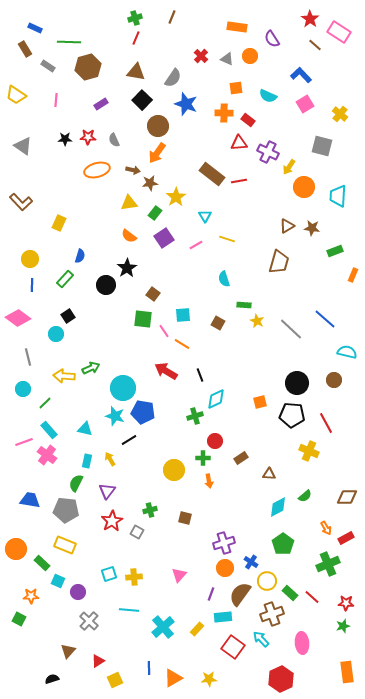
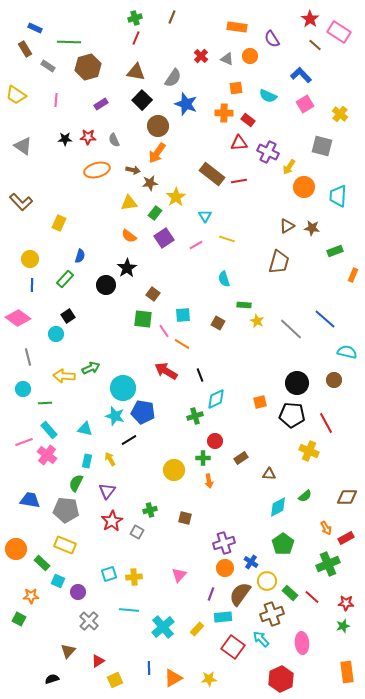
green line at (45, 403): rotated 40 degrees clockwise
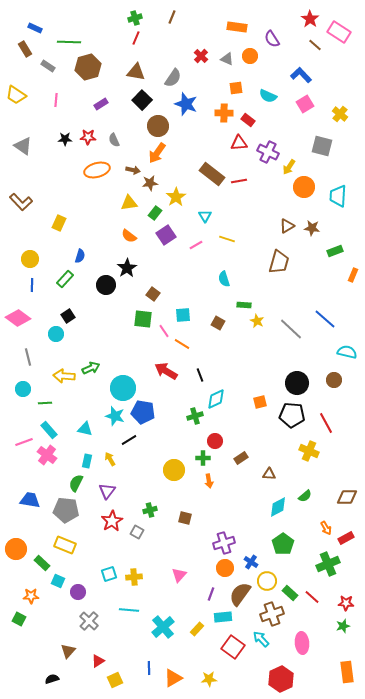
purple square at (164, 238): moved 2 px right, 3 px up
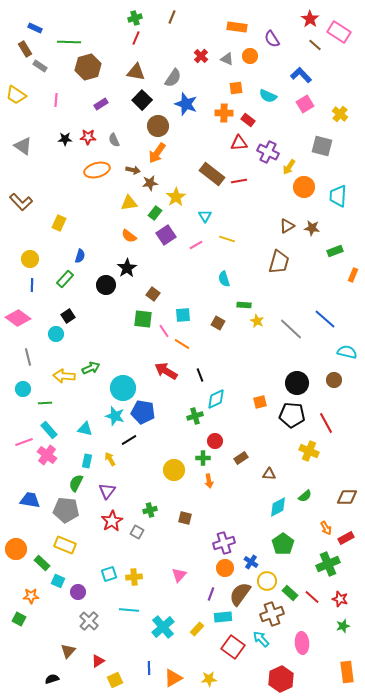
gray rectangle at (48, 66): moved 8 px left
red star at (346, 603): moved 6 px left, 4 px up; rotated 14 degrees clockwise
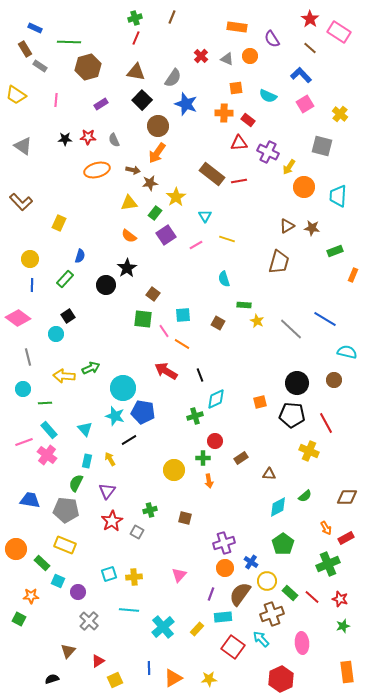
brown line at (315, 45): moved 5 px left, 3 px down
blue line at (325, 319): rotated 10 degrees counterclockwise
cyan triangle at (85, 429): rotated 35 degrees clockwise
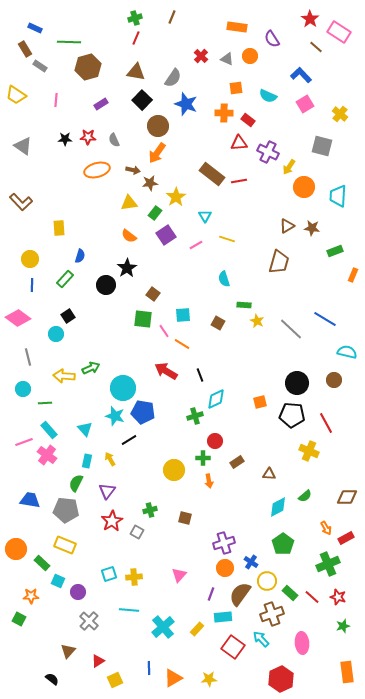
brown line at (310, 48): moved 6 px right, 1 px up
yellow rectangle at (59, 223): moved 5 px down; rotated 28 degrees counterclockwise
brown rectangle at (241, 458): moved 4 px left, 4 px down
red star at (340, 599): moved 2 px left, 2 px up
black semicircle at (52, 679): rotated 56 degrees clockwise
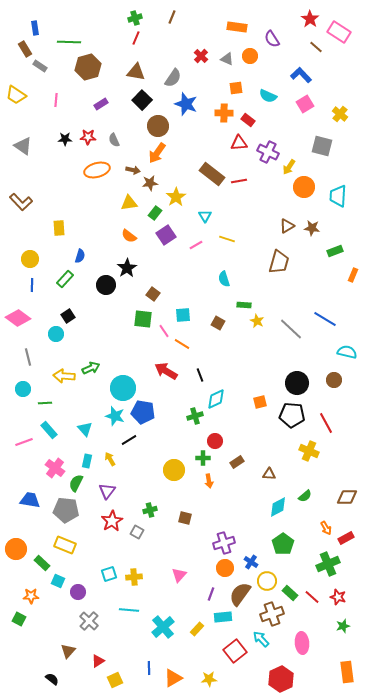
blue rectangle at (35, 28): rotated 56 degrees clockwise
pink cross at (47, 455): moved 8 px right, 13 px down
red square at (233, 647): moved 2 px right, 4 px down; rotated 15 degrees clockwise
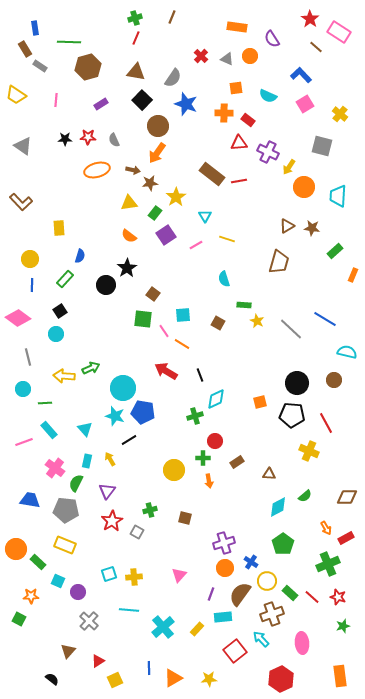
green rectangle at (335, 251): rotated 21 degrees counterclockwise
black square at (68, 316): moved 8 px left, 5 px up
green rectangle at (42, 563): moved 4 px left, 1 px up
orange rectangle at (347, 672): moved 7 px left, 4 px down
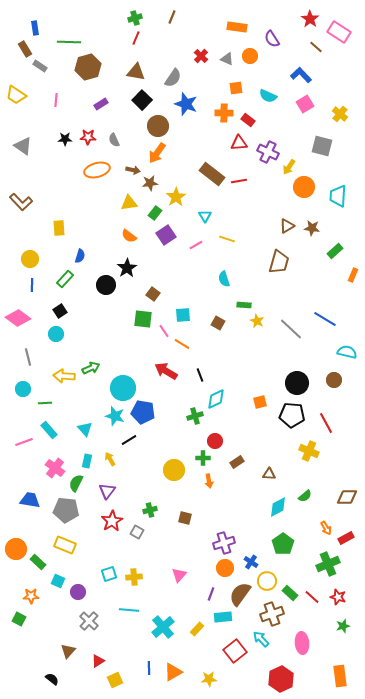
orange triangle at (173, 678): moved 6 px up
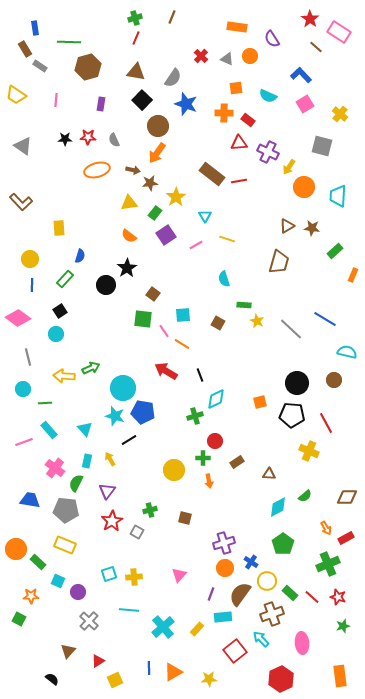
purple rectangle at (101, 104): rotated 48 degrees counterclockwise
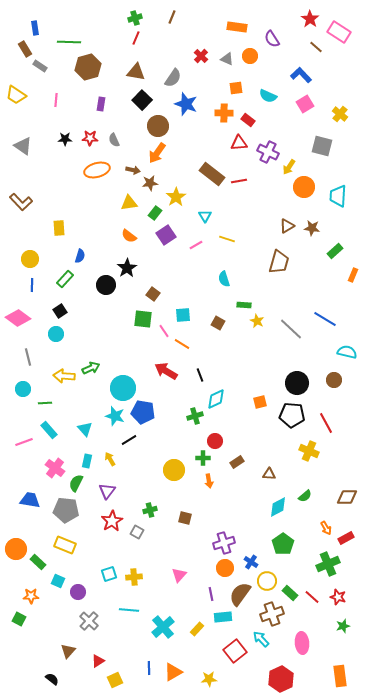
red star at (88, 137): moved 2 px right, 1 px down
purple line at (211, 594): rotated 32 degrees counterclockwise
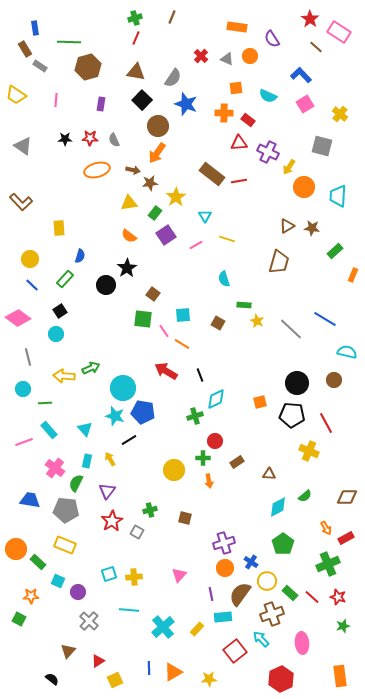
blue line at (32, 285): rotated 48 degrees counterclockwise
